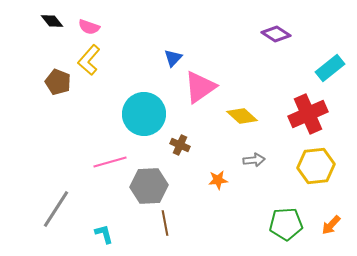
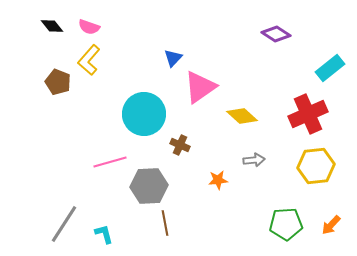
black diamond: moved 5 px down
gray line: moved 8 px right, 15 px down
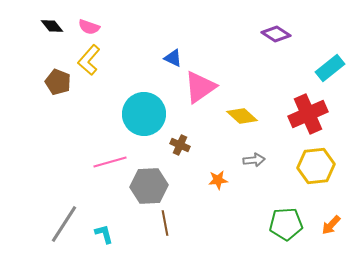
blue triangle: rotated 48 degrees counterclockwise
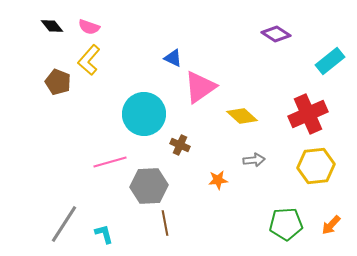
cyan rectangle: moved 7 px up
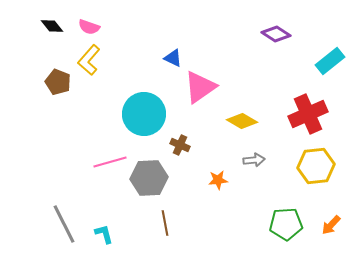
yellow diamond: moved 5 px down; rotated 12 degrees counterclockwise
gray hexagon: moved 8 px up
gray line: rotated 60 degrees counterclockwise
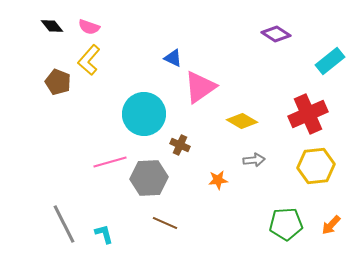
brown line: rotated 55 degrees counterclockwise
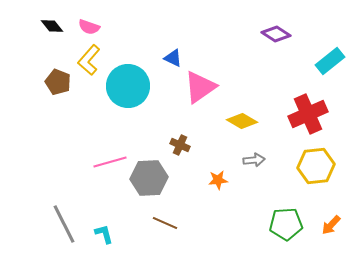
cyan circle: moved 16 px left, 28 px up
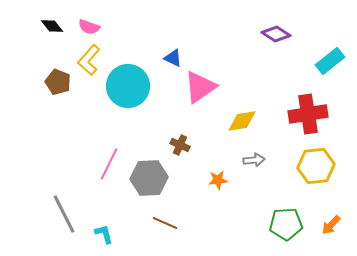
red cross: rotated 15 degrees clockwise
yellow diamond: rotated 40 degrees counterclockwise
pink line: moved 1 px left, 2 px down; rotated 48 degrees counterclockwise
gray line: moved 10 px up
